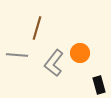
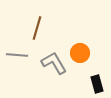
gray L-shape: rotated 112 degrees clockwise
black rectangle: moved 2 px left, 1 px up
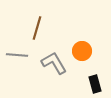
orange circle: moved 2 px right, 2 px up
black rectangle: moved 2 px left
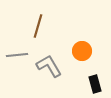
brown line: moved 1 px right, 2 px up
gray line: rotated 10 degrees counterclockwise
gray L-shape: moved 5 px left, 3 px down
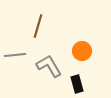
gray line: moved 2 px left
black rectangle: moved 18 px left
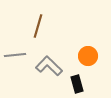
orange circle: moved 6 px right, 5 px down
gray L-shape: rotated 16 degrees counterclockwise
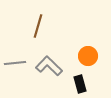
gray line: moved 8 px down
black rectangle: moved 3 px right
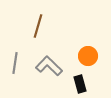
gray line: rotated 75 degrees counterclockwise
